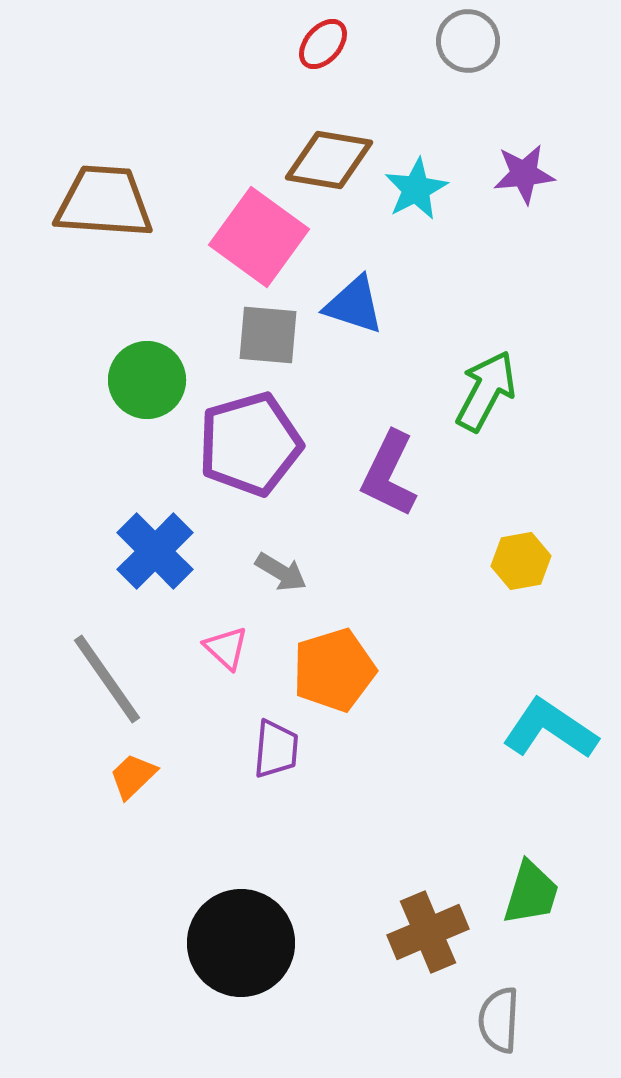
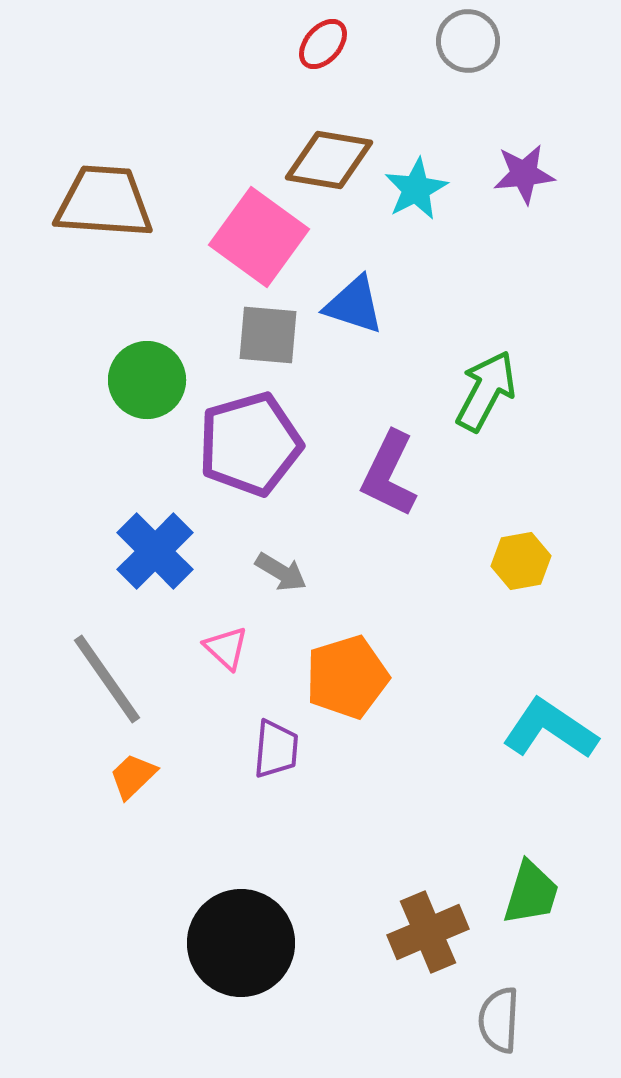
orange pentagon: moved 13 px right, 7 px down
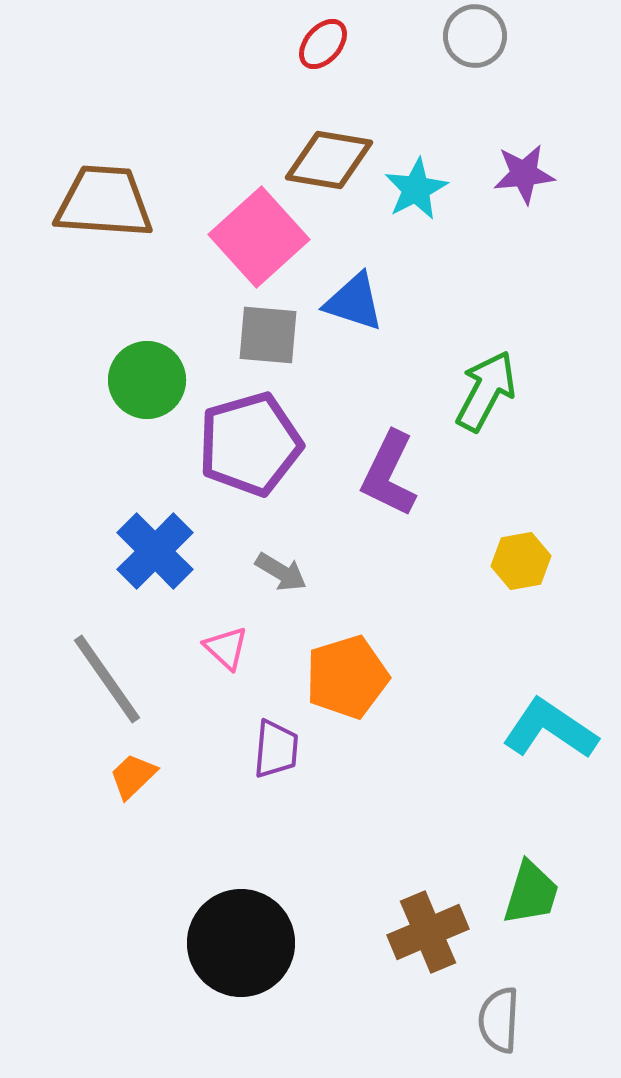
gray circle: moved 7 px right, 5 px up
pink square: rotated 12 degrees clockwise
blue triangle: moved 3 px up
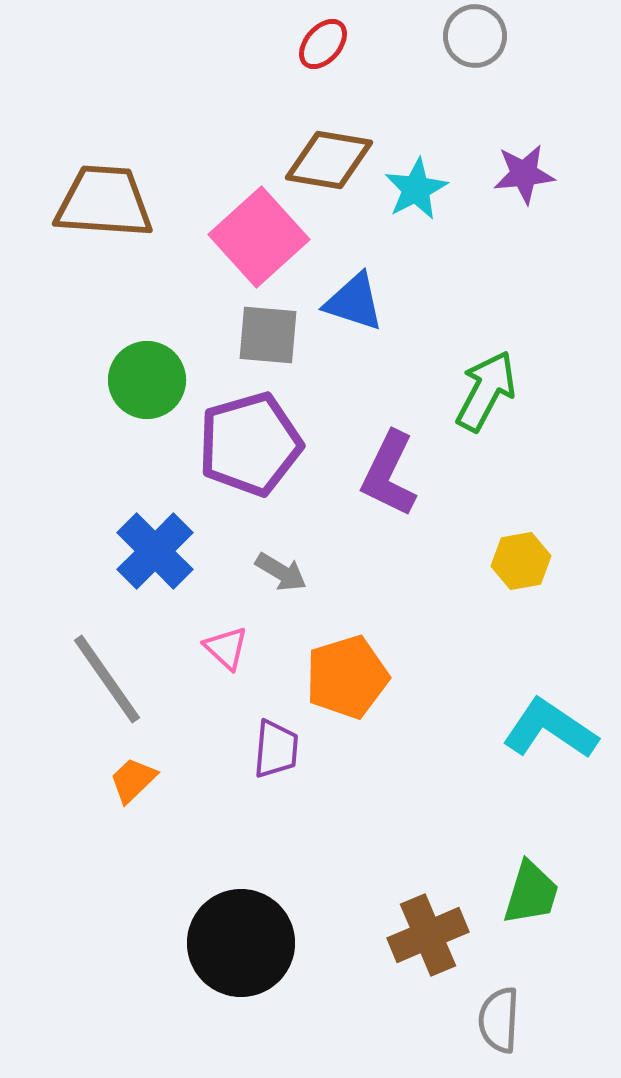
orange trapezoid: moved 4 px down
brown cross: moved 3 px down
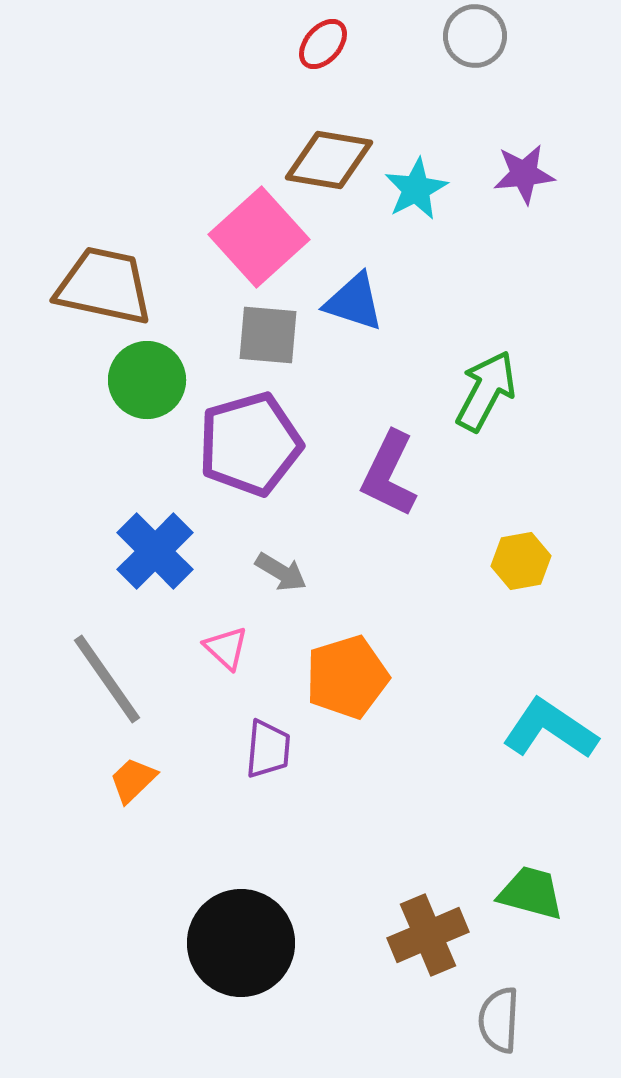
brown trapezoid: moved 84 px down; rotated 8 degrees clockwise
purple trapezoid: moved 8 px left
green trapezoid: rotated 92 degrees counterclockwise
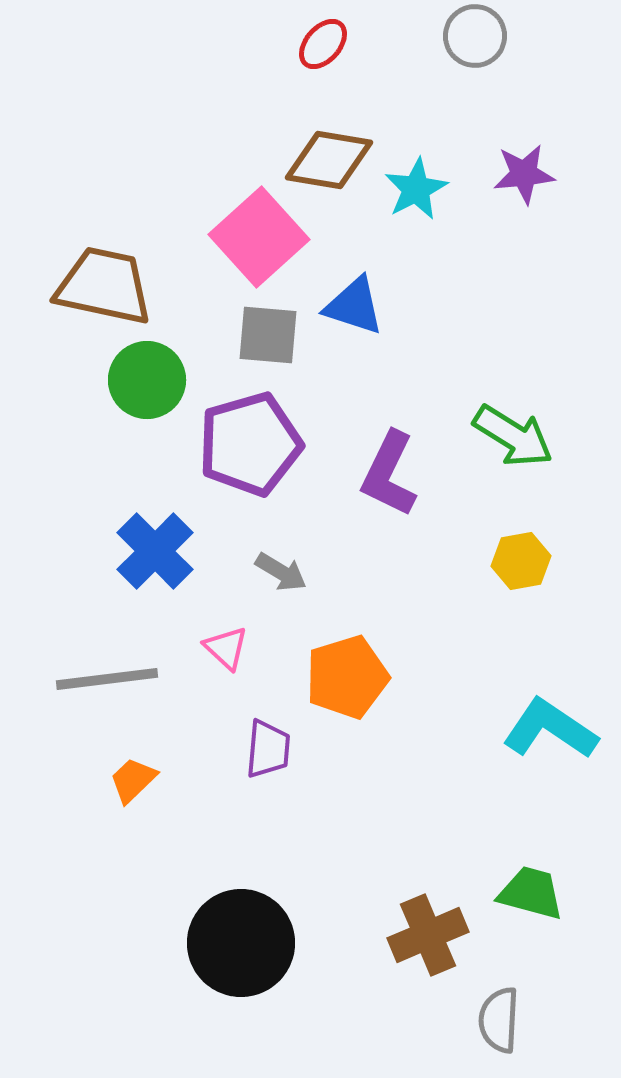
blue triangle: moved 4 px down
green arrow: moved 27 px right, 45 px down; rotated 94 degrees clockwise
gray line: rotated 62 degrees counterclockwise
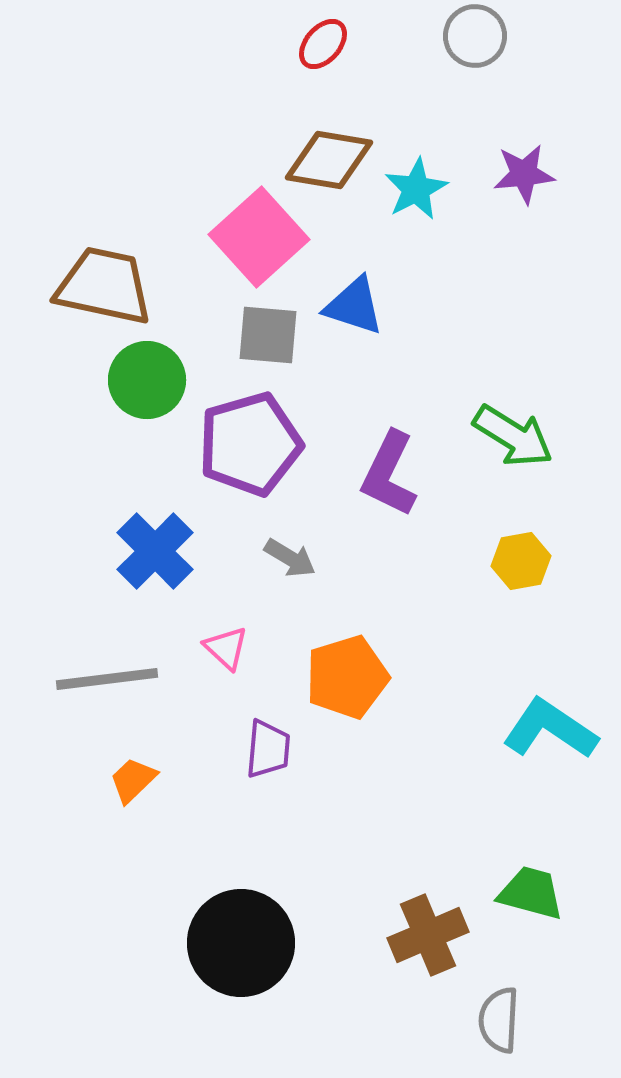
gray arrow: moved 9 px right, 14 px up
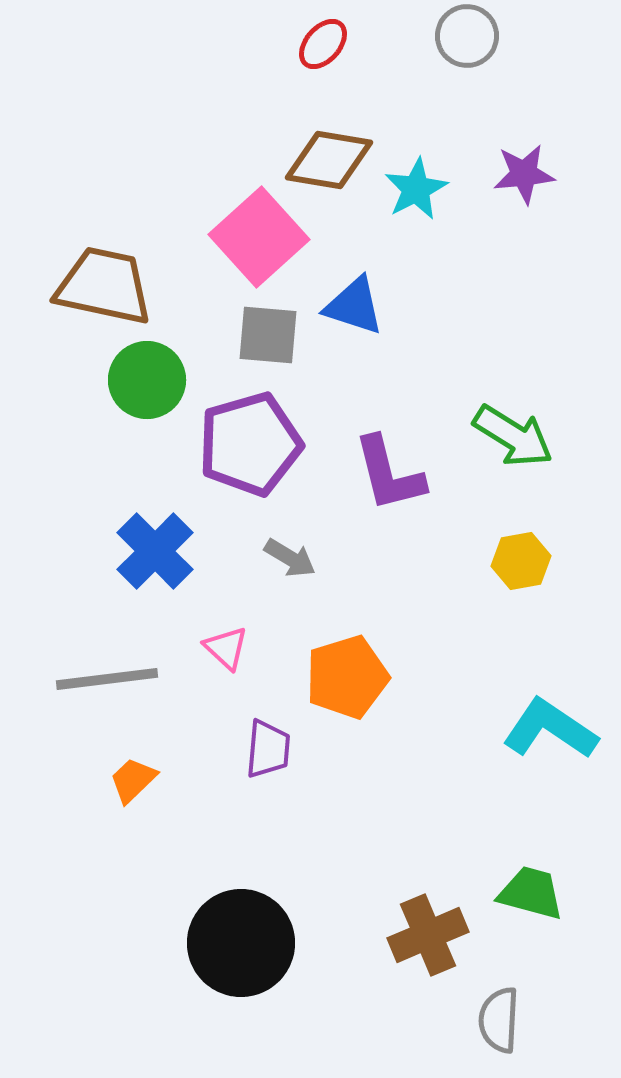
gray circle: moved 8 px left
purple L-shape: rotated 40 degrees counterclockwise
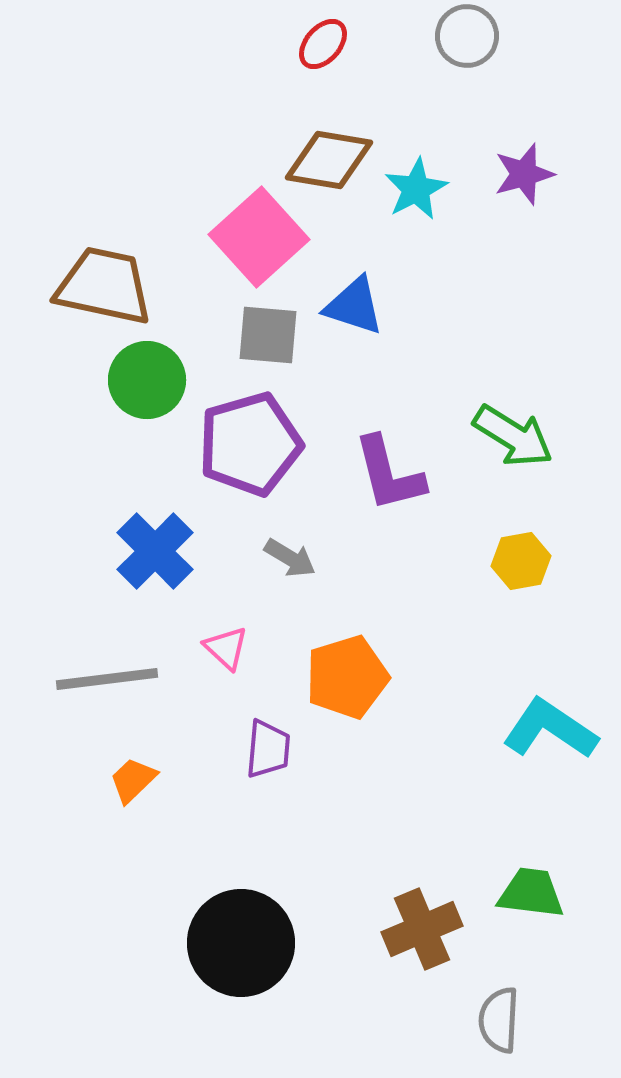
purple star: rotated 10 degrees counterclockwise
green trapezoid: rotated 8 degrees counterclockwise
brown cross: moved 6 px left, 6 px up
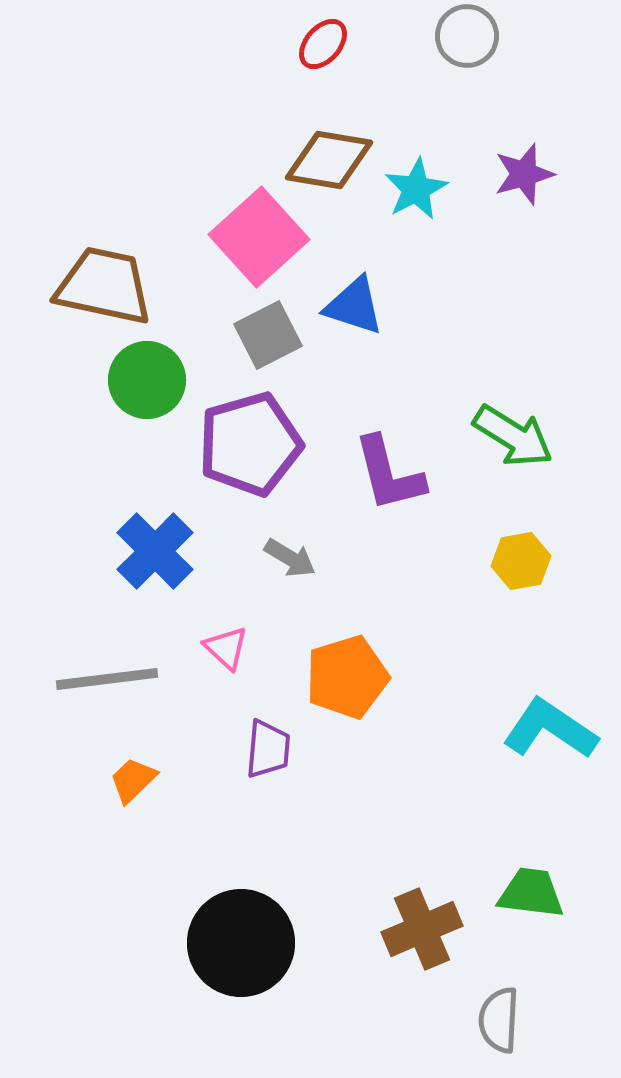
gray square: rotated 32 degrees counterclockwise
